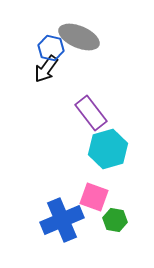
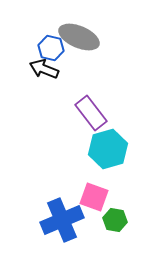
black arrow: moved 2 px left; rotated 76 degrees clockwise
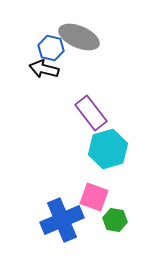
black arrow: rotated 8 degrees counterclockwise
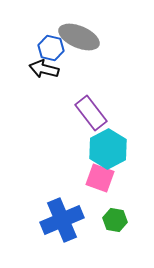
cyan hexagon: rotated 12 degrees counterclockwise
pink square: moved 6 px right, 19 px up
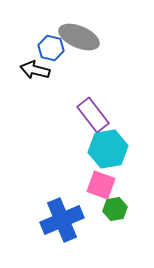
black arrow: moved 9 px left, 1 px down
purple rectangle: moved 2 px right, 2 px down
cyan hexagon: rotated 18 degrees clockwise
pink square: moved 1 px right, 7 px down
green hexagon: moved 11 px up; rotated 20 degrees counterclockwise
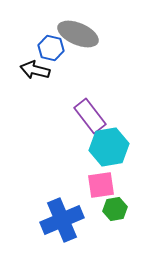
gray ellipse: moved 1 px left, 3 px up
purple rectangle: moved 3 px left, 1 px down
cyan hexagon: moved 1 px right, 2 px up
pink square: rotated 28 degrees counterclockwise
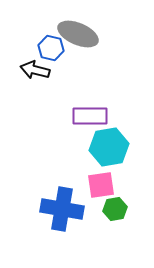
purple rectangle: rotated 52 degrees counterclockwise
blue cross: moved 11 px up; rotated 33 degrees clockwise
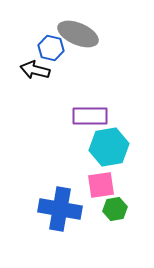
blue cross: moved 2 px left
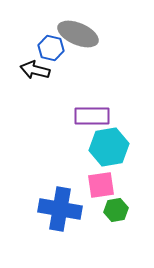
purple rectangle: moved 2 px right
green hexagon: moved 1 px right, 1 px down
